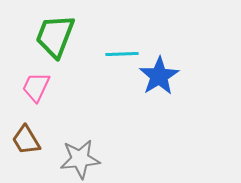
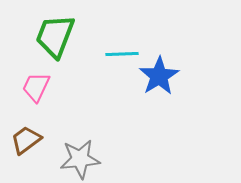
brown trapezoid: rotated 84 degrees clockwise
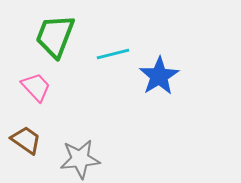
cyan line: moved 9 px left; rotated 12 degrees counterclockwise
pink trapezoid: rotated 112 degrees clockwise
brown trapezoid: rotated 72 degrees clockwise
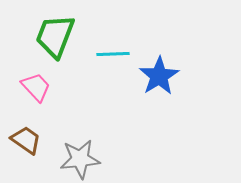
cyan line: rotated 12 degrees clockwise
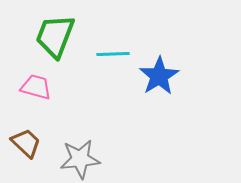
pink trapezoid: rotated 32 degrees counterclockwise
brown trapezoid: moved 3 px down; rotated 8 degrees clockwise
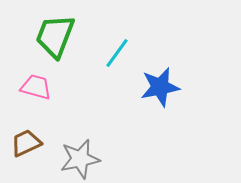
cyan line: moved 4 px right, 1 px up; rotated 52 degrees counterclockwise
blue star: moved 1 px right, 11 px down; rotated 21 degrees clockwise
brown trapezoid: rotated 68 degrees counterclockwise
gray star: rotated 6 degrees counterclockwise
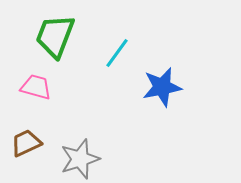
blue star: moved 2 px right
gray star: rotated 6 degrees counterclockwise
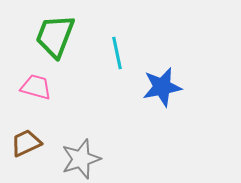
cyan line: rotated 48 degrees counterclockwise
gray star: moved 1 px right
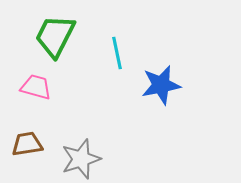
green trapezoid: rotated 6 degrees clockwise
blue star: moved 1 px left, 2 px up
brown trapezoid: moved 1 px right, 1 px down; rotated 16 degrees clockwise
